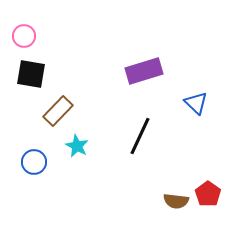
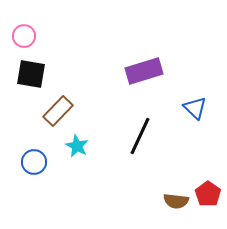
blue triangle: moved 1 px left, 5 px down
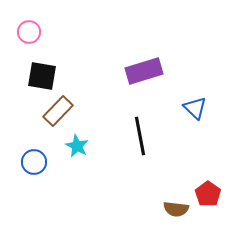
pink circle: moved 5 px right, 4 px up
black square: moved 11 px right, 2 px down
black line: rotated 36 degrees counterclockwise
brown semicircle: moved 8 px down
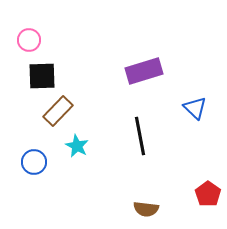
pink circle: moved 8 px down
black square: rotated 12 degrees counterclockwise
brown semicircle: moved 30 px left
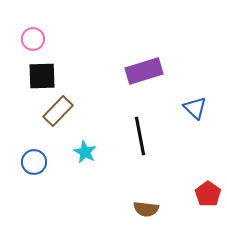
pink circle: moved 4 px right, 1 px up
cyan star: moved 8 px right, 6 px down
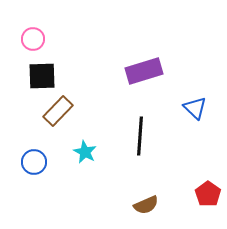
black line: rotated 15 degrees clockwise
brown semicircle: moved 4 px up; rotated 30 degrees counterclockwise
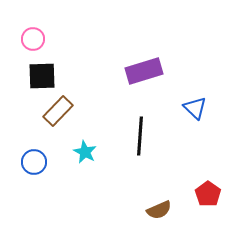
brown semicircle: moved 13 px right, 5 px down
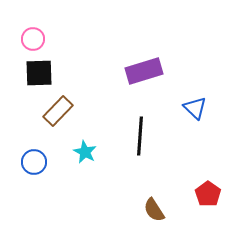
black square: moved 3 px left, 3 px up
brown semicircle: moved 5 px left; rotated 80 degrees clockwise
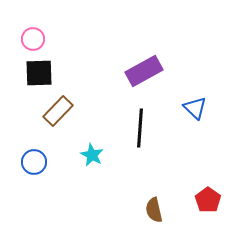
purple rectangle: rotated 12 degrees counterclockwise
black line: moved 8 px up
cyan star: moved 7 px right, 3 px down
red pentagon: moved 6 px down
brown semicircle: rotated 20 degrees clockwise
